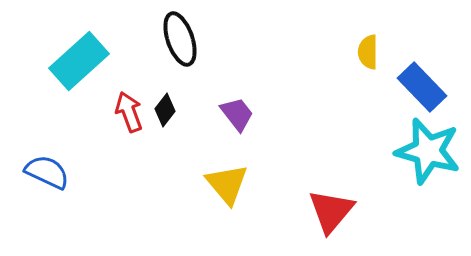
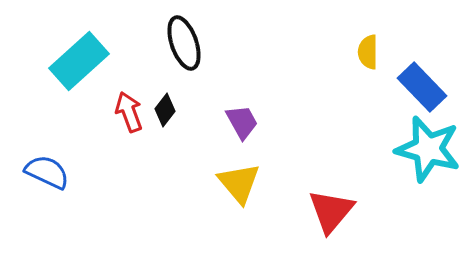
black ellipse: moved 4 px right, 4 px down
purple trapezoid: moved 5 px right, 8 px down; rotated 9 degrees clockwise
cyan star: moved 2 px up
yellow triangle: moved 12 px right, 1 px up
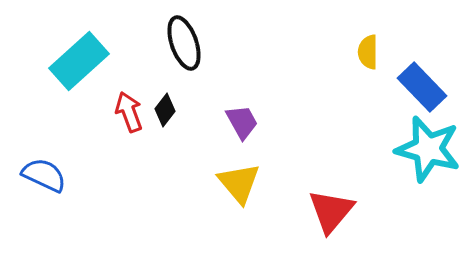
blue semicircle: moved 3 px left, 3 px down
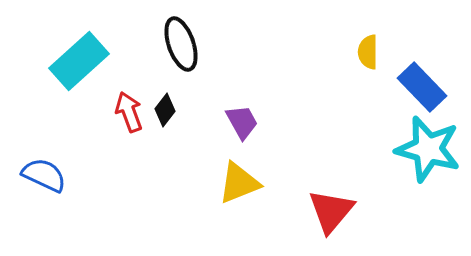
black ellipse: moved 3 px left, 1 px down
yellow triangle: rotated 48 degrees clockwise
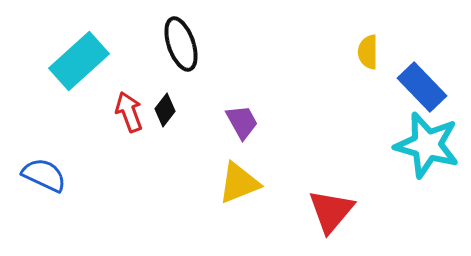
cyan star: moved 1 px left, 4 px up
